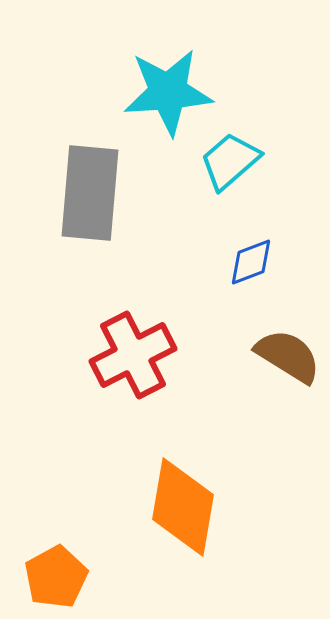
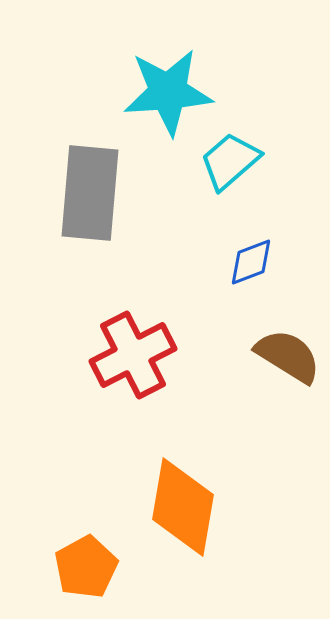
orange pentagon: moved 30 px right, 10 px up
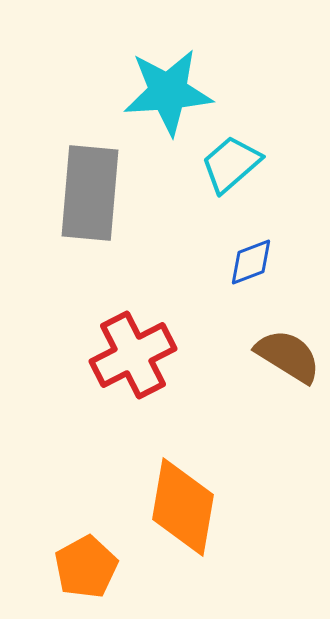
cyan trapezoid: moved 1 px right, 3 px down
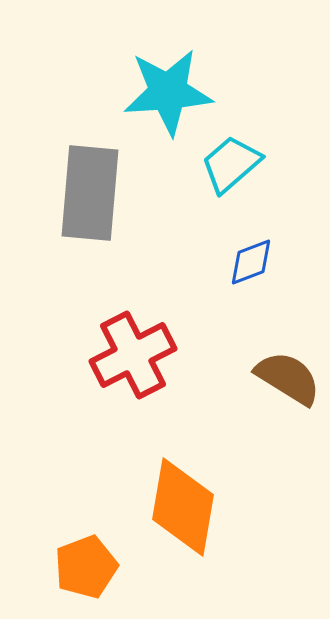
brown semicircle: moved 22 px down
orange pentagon: rotated 8 degrees clockwise
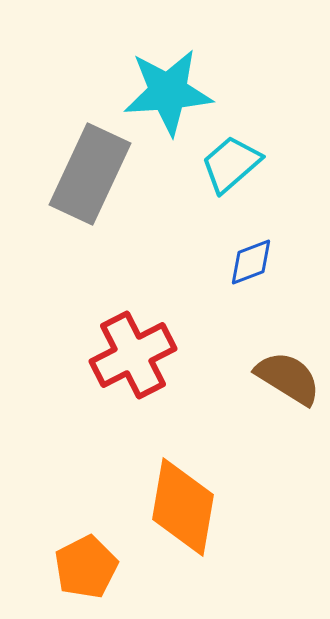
gray rectangle: moved 19 px up; rotated 20 degrees clockwise
orange pentagon: rotated 6 degrees counterclockwise
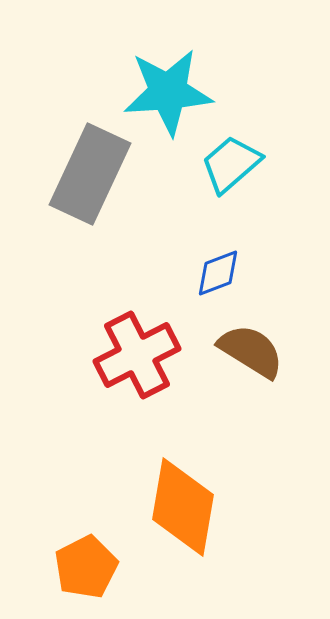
blue diamond: moved 33 px left, 11 px down
red cross: moved 4 px right
brown semicircle: moved 37 px left, 27 px up
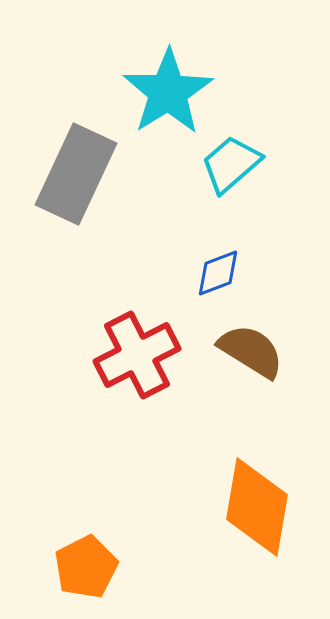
cyan star: rotated 28 degrees counterclockwise
gray rectangle: moved 14 px left
orange diamond: moved 74 px right
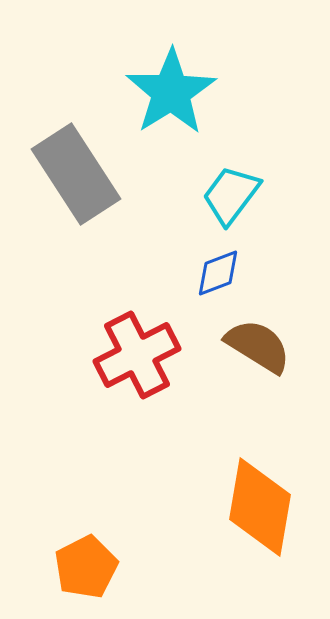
cyan star: moved 3 px right
cyan trapezoid: moved 31 px down; rotated 12 degrees counterclockwise
gray rectangle: rotated 58 degrees counterclockwise
brown semicircle: moved 7 px right, 5 px up
orange diamond: moved 3 px right
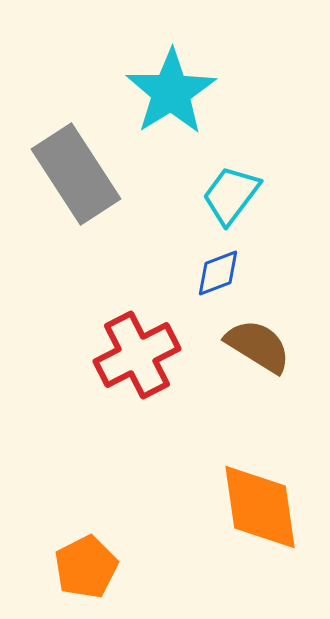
orange diamond: rotated 18 degrees counterclockwise
